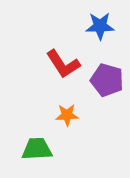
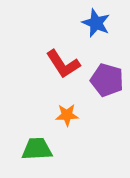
blue star: moved 4 px left, 3 px up; rotated 24 degrees clockwise
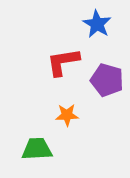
blue star: moved 1 px right, 1 px down; rotated 8 degrees clockwise
red L-shape: moved 2 px up; rotated 114 degrees clockwise
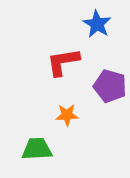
purple pentagon: moved 3 px right, 6 px down
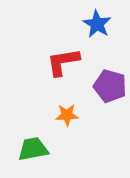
green trapezoid: moved 4 px left; rotated 8 degrees counterclockwise
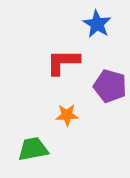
red L-shape: rotated 9 degrees clockwise
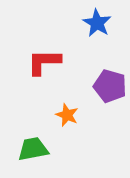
blue star: moved 1 px up
red L-shape: moved 19 px left
orange star: rotated 25 degrees clockwise
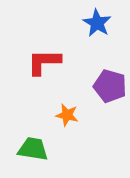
orange star: rotated 10 degrees counterclockwise
green trapezoid: rotated 20 degrees clockwise
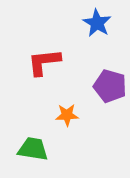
red L-shape: rotated 6 degrees counterclockwise
orange star: rotated 15 degrees counterclockwise
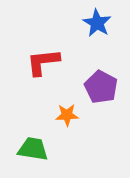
red L-shape: moved 1 px left
purple pentagon: moved 9 px left, 1 px down; rotated 12 degrees clockwise
